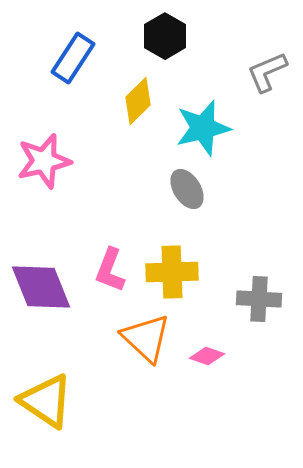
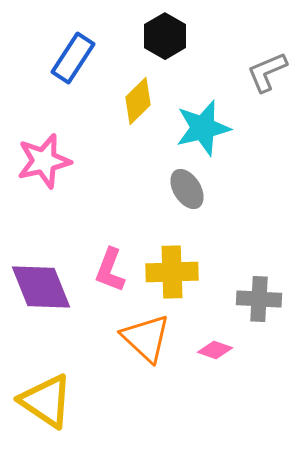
pink diamond: moved 8 px right, 6 px up
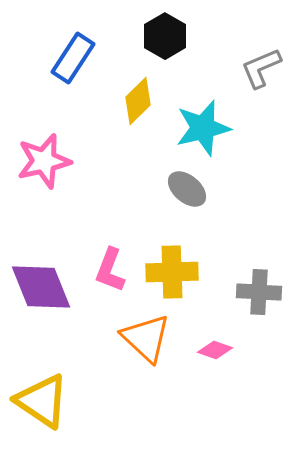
gray L-shape: moved 6 px left, 4 px up
gray ellipse: rotated 18 degrees counterclockwise
gray cross: moved 7 px up
yellow triangle: moved 4 px left
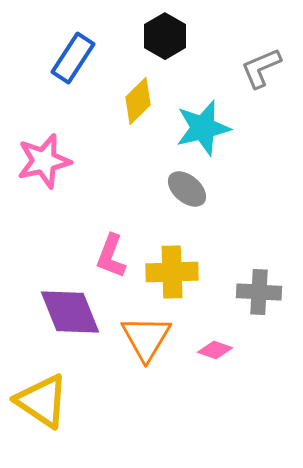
pink L-shape: moved 1 px right, 14 px up
purple diamond: moved 29 px right, 25 px down
orange triangle: rotated 18 degrees clockwise
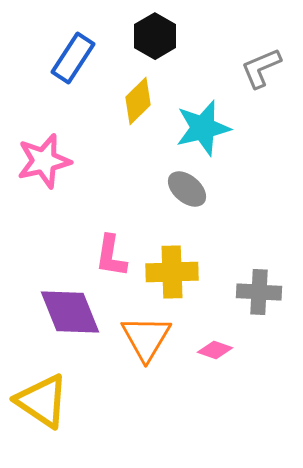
black hexagon: moved 10 px left
pink L-shape: rotated 12 degrees counterclockwise
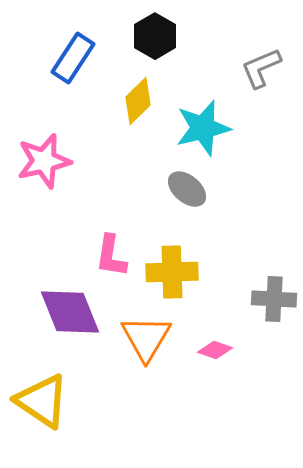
gray cross: moved 15 px right, 7 px down
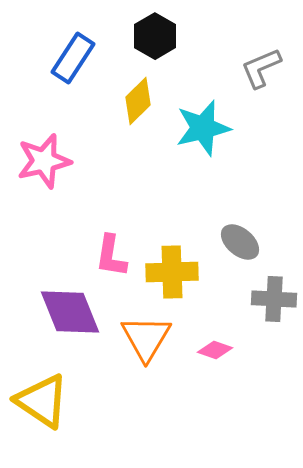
gray ellipse: moved 53 px right, 53 px down
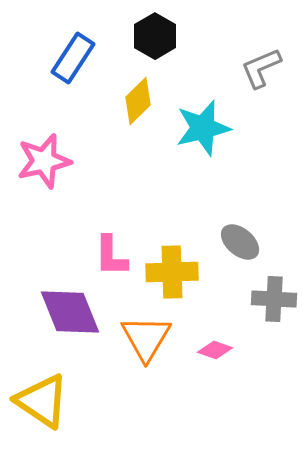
pink L-shape: rotated 9 degrees counterclockwise
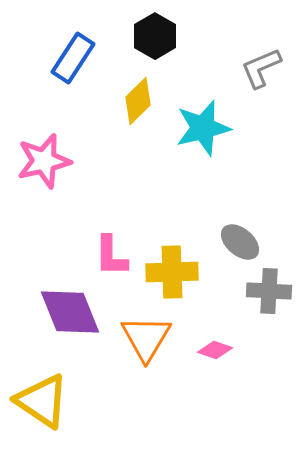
gray cross: moved 5 px left, 8 px up
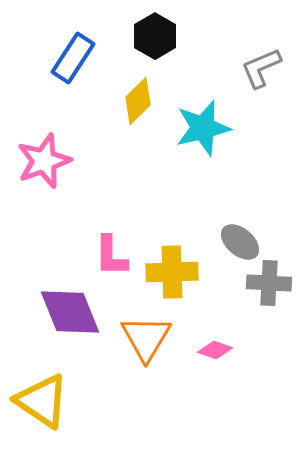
pink star: rotated 6 degrees counterclockwise
gray cross: moved 8 px up
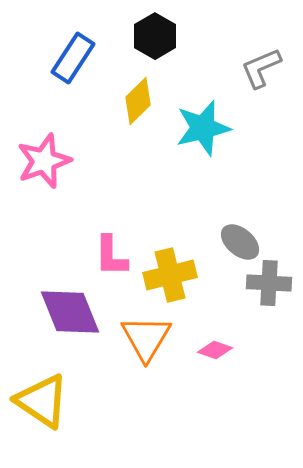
yellow cross: moved 2 px left, 3 px down; rotated 12 degrees counterclockwise
